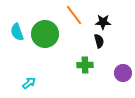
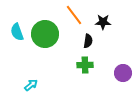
black semicircle: moved 11 px left; rotated 24 degrees clockwise
cyan arrow: moved 2 px right, 2 px down
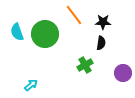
black semicircle: moved 13 px right, 2 px down
green cross: rotated 28 degrees counterclockwise
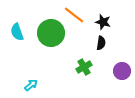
orange line: rotated 15 degrees counterclockwise
black star: rotated 14 degrees clockwise
green circle: moved 6 px right, 1 px up
green cross: moved 1 px left, 2 px down
purple circle: moved 1 px left, 2 px up
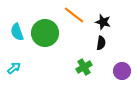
green circle: moved 6 px left
cyan arrow: moved 17 px left, 17 px up
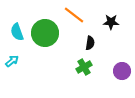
black star: moved 8 px right; rotated 14 degrees counterclockwise
black semicircle: moved 11 px left
cyan arrow: moved 2 px left, 7 px up
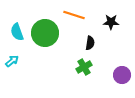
orange line: rotated 20 degrees counterclockwise
purple circle: moved 4 px down
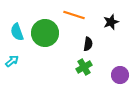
black star: rotated 21 degrees counterclockwise
black semicircle: moved 2 px left, 1 px down
purple circle: moved 2 px left
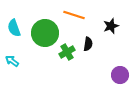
black star: moved 4 px down
cyan semicircle: moved 3 px left, 4 px up
cyan arrow: rotated 104 degrees counterclockwise
green cross: moved 17 px left, 15 px up
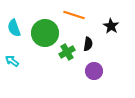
black star: rotated 21 degrees counterclockwise
purple circle: moved 26 px left, 4 px up
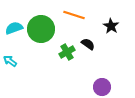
cyan semicircle: rotated 90 degrees clockwise
green circle: moved 4 px left, 4 px up
black semicircle: rotated 64 degrees counterclockwise
cyan arrow: moved 2 px left
purple circle: moved 8 px right, 16 px down
